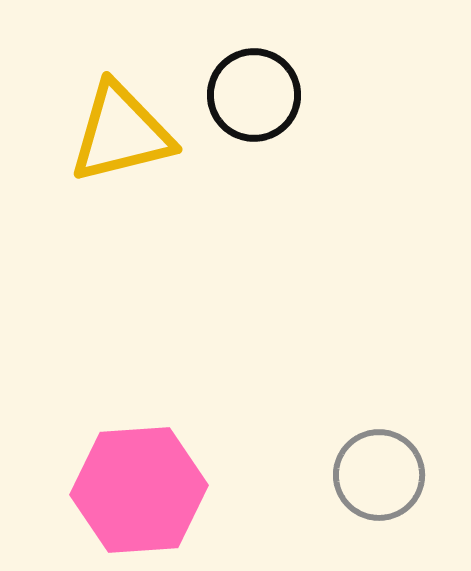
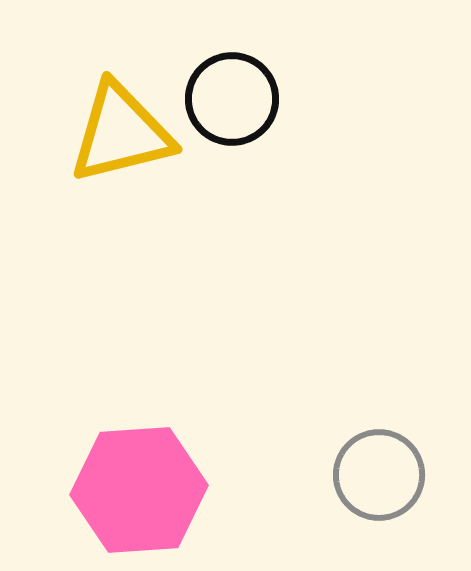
black circle: moved 22 px left, 4 px down
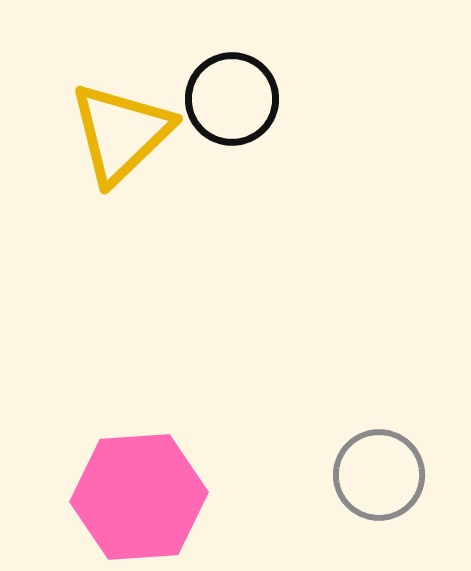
yellow triangle: rotated 30 degrees counterclockwise
pink hexagon: moved 7 px down
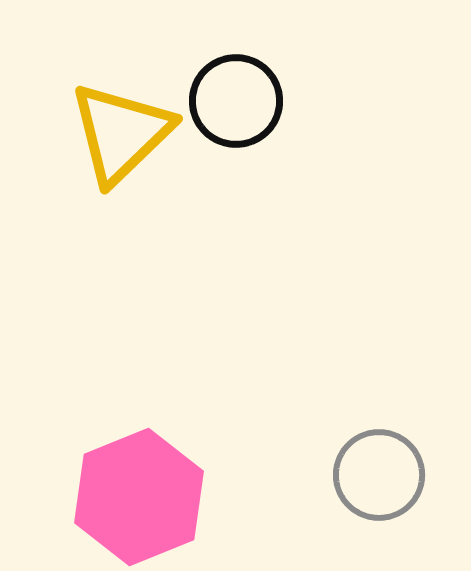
black circle: moved 4 px right, 2 px down
pink hexagon: rotated 18 degrees counterclockwise
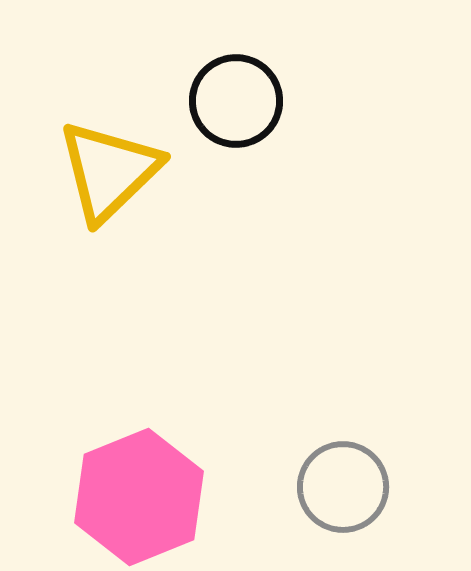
yellow triangle: moved 12 px left, 38 px down
gray circle: moved 36 px left, 12 px down
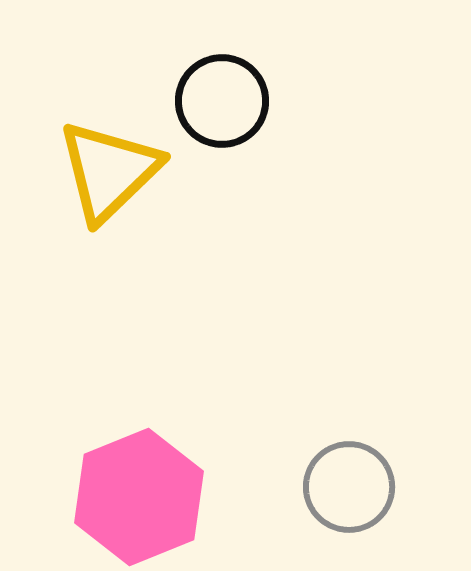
black circle: moved 14 px left
gray circle: moved 6 px right
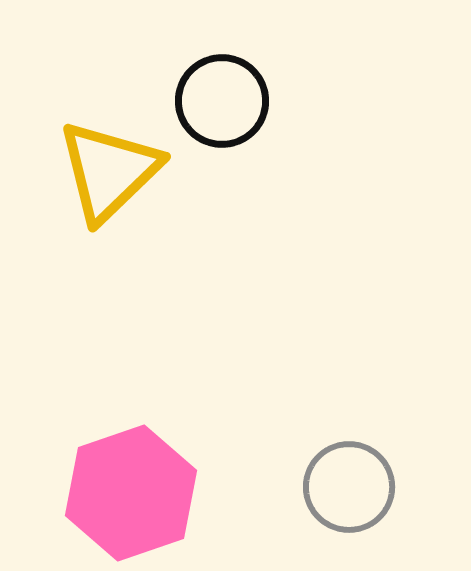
pink hexagon: moved 8 px left, 4 px up; rotated 3 degrees clockwise
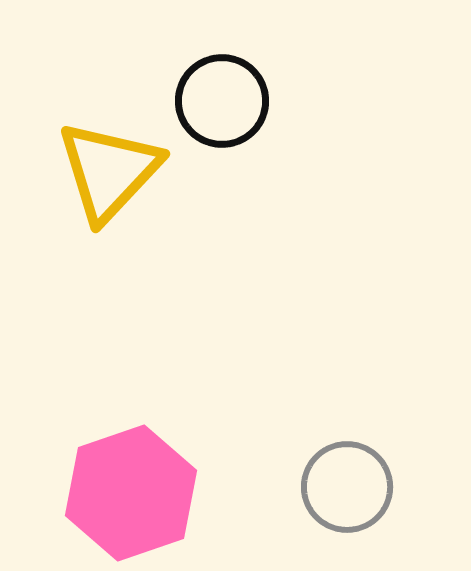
yellow triangle: rotated 3 degrees counterclockwise
gray circle: moved 2 px left
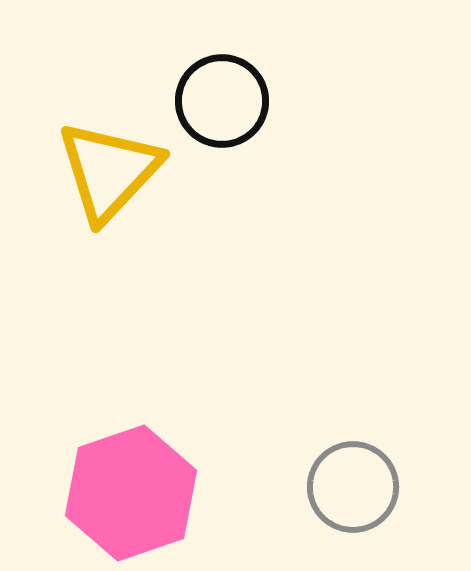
gray circle: moved 6 px right
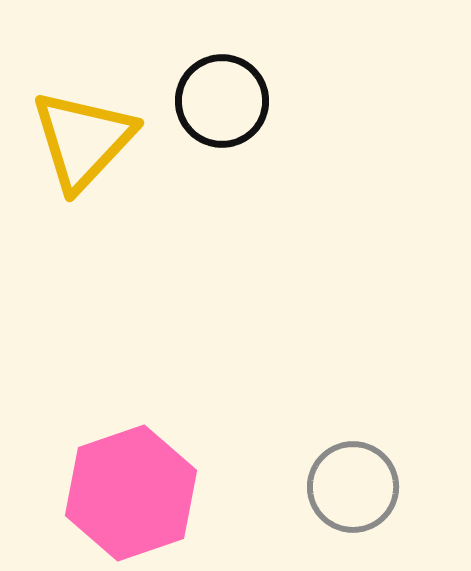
yellow triangle: moved 26 px left, 31 px up
